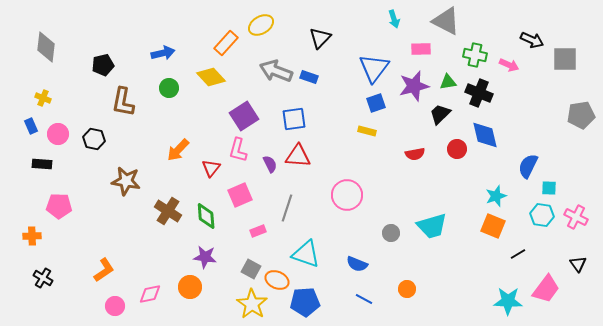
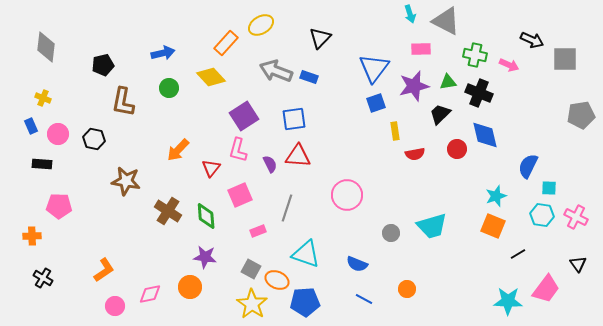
cyan arrow at (394, 19): moved 16 px right, 5 px up
yellow rectangle at (367, 131): moved 28 px right; rotated 66 degrees clockwise
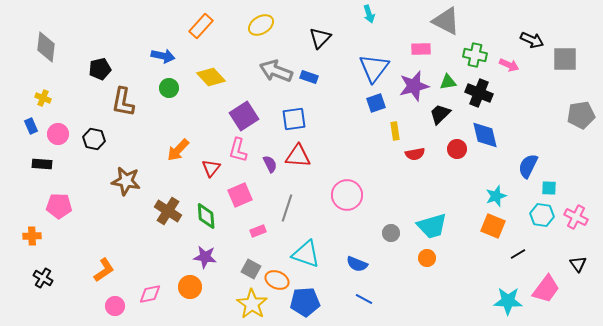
cyan arrow at (410, 14): moved 41 px left
orange rectangle at (226, 43): moved 25 px left, 17 px up
blue arrow at (163, 53): moved 3 px down; rotated 25 degrees clockwise
black pentagon at (103, 65): moved 3 px left, 4 px down
orange circle at (407, 289): moved 20 px right, 31 px up
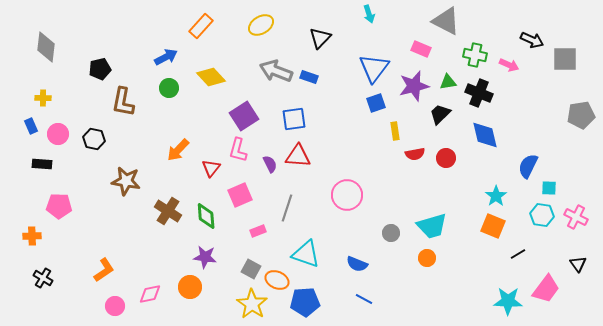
pink rectangle at (421, 49): rotated 24 degrees clockwise
blue arrow at (163, 56): moved 3 px right, 1 px down; rotated 40 degrees counterclockwise
yellow cross at (43, 98): rotated 21 degrees counterclockwise
red circle at (457, 149): moved 11 px left, 9 px down
cyan star at (496, 196): rotated 15 degrees counterclockwise
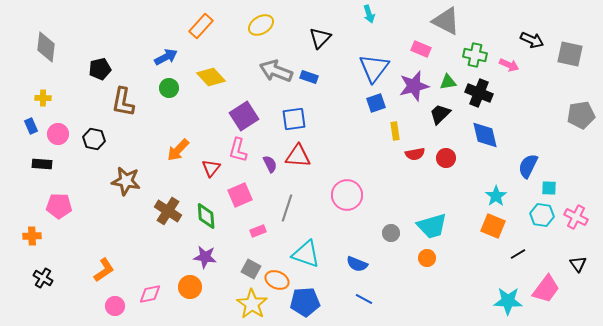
gray square at (565, 59): moved 5 px right, 5 px up; rotated 12 degrees clockwise
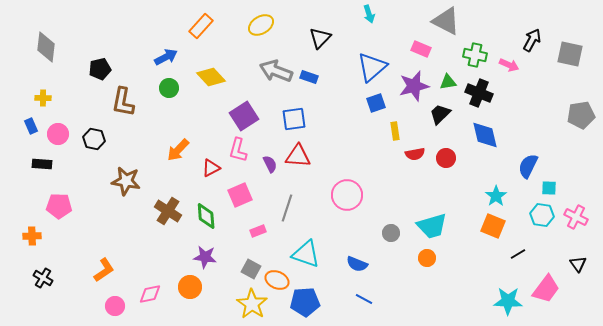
black arrow at (532, 40): rotated 85 degrees counterclockwise
blue triangle at (374, 68): moved 2 px left, 1 px up; rotated 12 degrees clockwise
red triangle at (211, 168): rotated 24 degrees clockwise
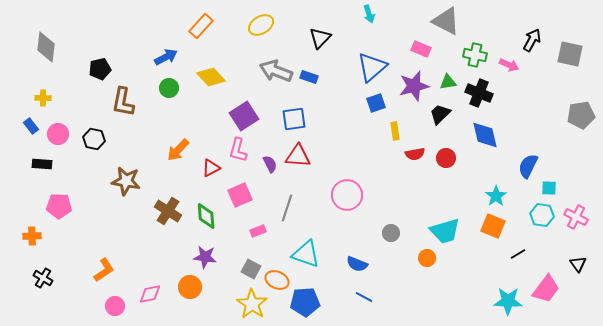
blue rectangle at (31, 126): rotated 14 degrees counterclockwise
cyan trapezoid at (432, 226): moved 13 px right, 5 px down
blue line at (364, 299): moved 2 px up
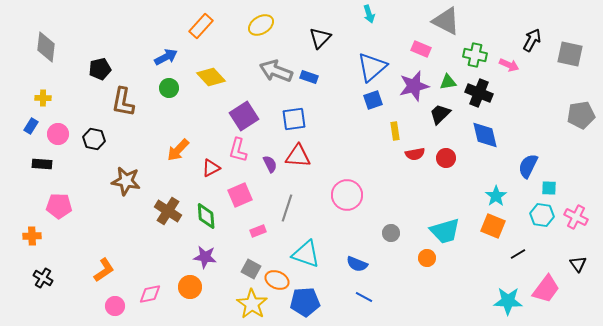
blue square at (376, 103): moved 3 px left, 3 px up
blue rectangle at (31, 126): rotated 70 degrees clockwise
